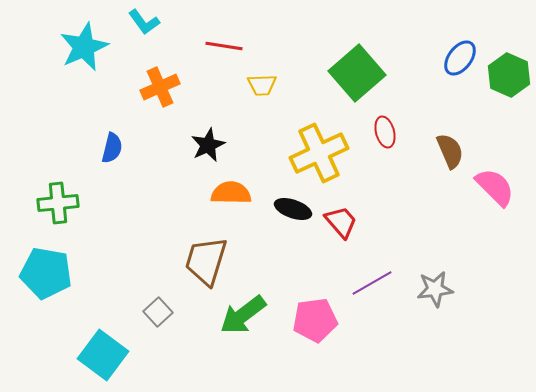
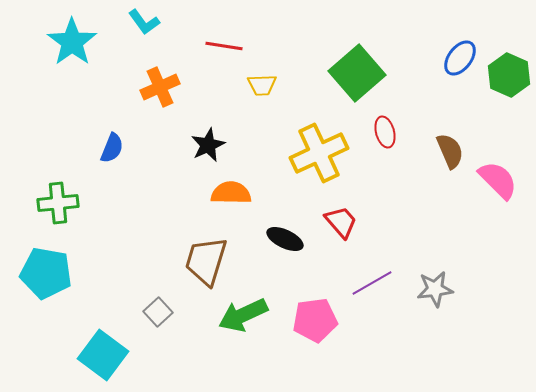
cyan star: moved 12 px left, 5 px up; rotated 12 degrees counterclockwise
blue semicircle: rotated 8 degrees clockwise
pink semicircle: moved 3 px right, 7 px up
black ellipse: moved 8 px left, 30 px down; rotated 6 degrees clockwise
green arrow: rotated 12 degrees clockwise
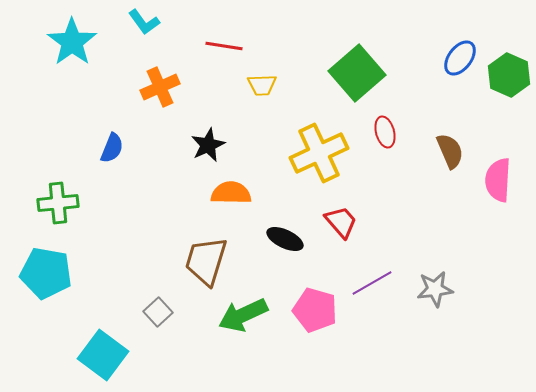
pink semicircle: rotated 132 degrees counterclockwise
pink pentagon: moved 10 px up; rotated 24 degrees clockwise
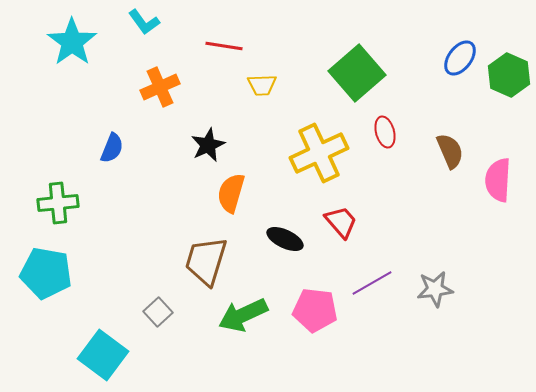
orange semicircle: rotated 75 degrees counterclockwise
pink pentagon: rotated 9 degrees counterclockwise
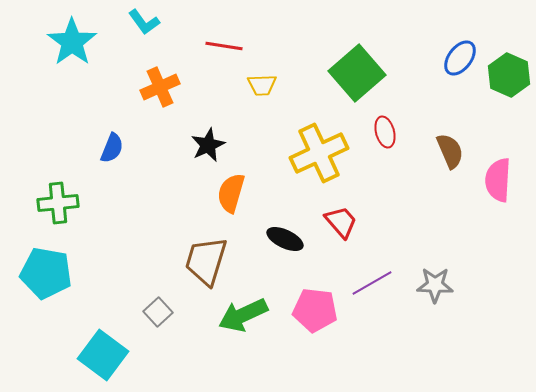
gray star: moved 4 px up; rotated 9 degrees clockwise
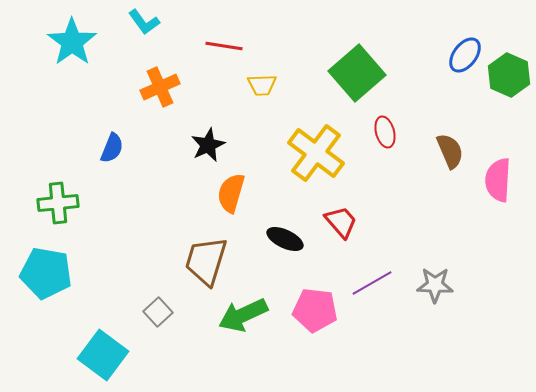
blue ellipse: moved 5 px right, 3 px up
yellow cross: moved 3 px left; rotated 28 degrees counterclockwise
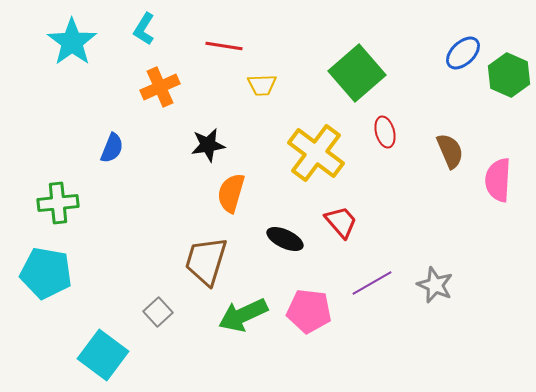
cyan L-shape: moved 7 px down; rotated 68 degrees clockwise
blue ellipse: moved 2 px left, 2 px up; rotated 9 degrees clockwise
black star: rotated 16 degrees clockwise
gray star: rotated 21 degrees clockwise
pink pentagon: moved 6 px left, 1 px down
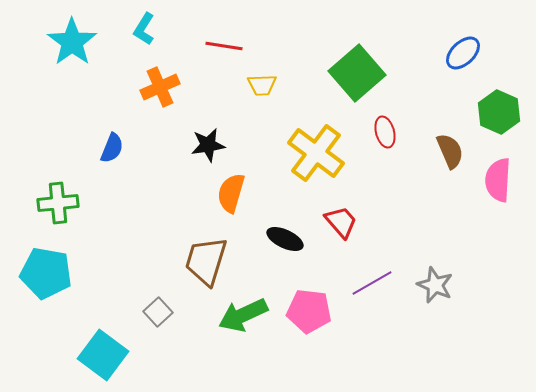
green hexagon: moved 10 px left, 37 px down
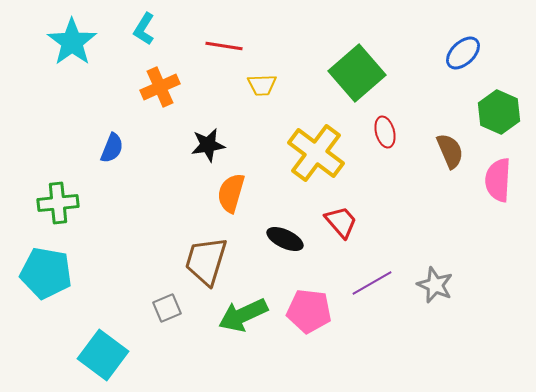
gray square: moved 9 px right, 4 px up; rotated 20 degrees clockwise
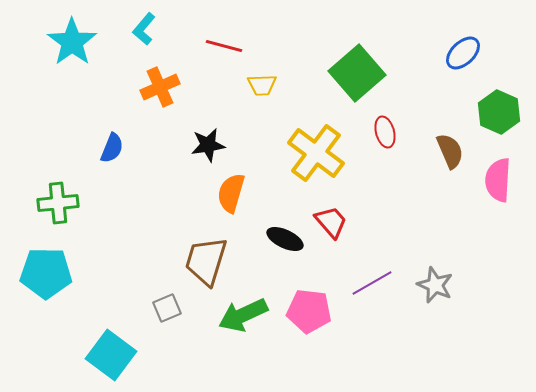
cyan L-shape: rotated 8 degrees clockwise
red line: rotated 6 degrees clockwise
red trapezoid: moved 10 px left
cyan pentagon: rotated 9 degrees counterclockwise
cyan square: moved 8 px right
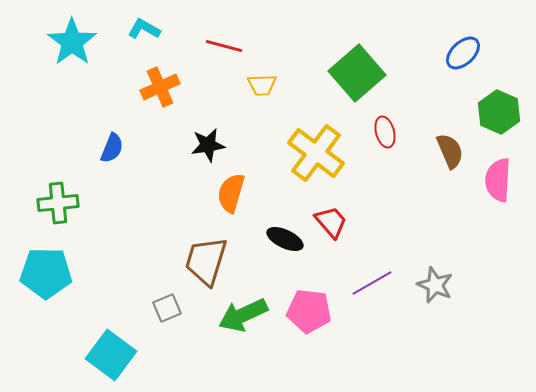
cyan L-shape: rotated 80 degrees clockwise
